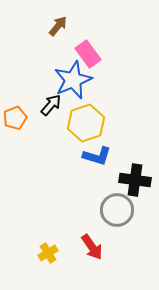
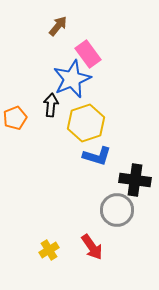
blue star: moved 1 px left, 1 px up
black arrow: rotated 35 degrees counterclockwise
yellow cross: moved 1 px right, 3 px up
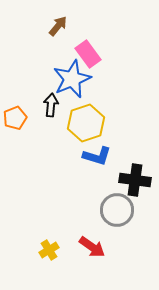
red arrow: rotated 20 degrees counterclockwise
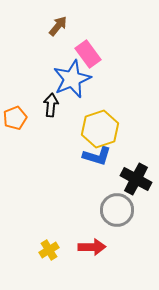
yellow hexagon: moved 14 px right, 6 px down
black cross: moved 1 px right, 1 px up; rotated 20 degrees clockwise
red arrow: rotated 36 degrees counterclockwise
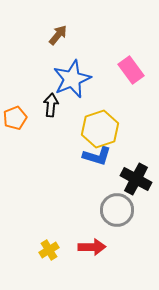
brown arrow: moved 9 px down
pink rectangle: moved 43 px right, 16 px down
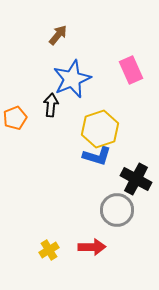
pink rectangle: rotated 12 degrees clockwise
